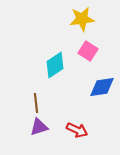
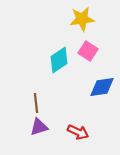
cyan diamond: moved 4 px right, 5 px up
red arrow: moved 1 px right, 2 px down
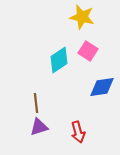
yellow star: moved 2 px up; rotated 20 degrees clockwise
red arrow: rotated 50 degrees clockwise
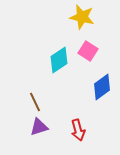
blue diamond: rotated 28 degrees counterclockwise
brown line: moved 1 px left, 1 px up; rotated 18 degrees counterclockwise
red arrow: moved 2 px up
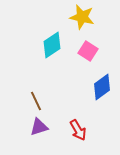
cyan diamond: moved 7 px left, 15 px up
brown line: moved 1 px right, 1 px up
red arrow: rotated 15 degrees counterclockwise
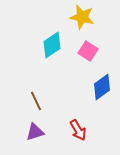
purple triangle: moved 4 px left, 5 px down
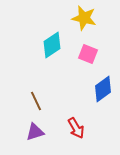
yellow star: moved 2 px right, 1 px down
pink square: moved 3 px down; rotated 12 degrees counterclockwise
blue diamond: moved 1 px right, 2 px down
red arrow: moved 2 px left, 2 px up
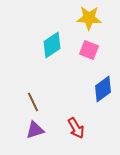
yellow star: moved 5 px right; rotated 10 degrees counterclockwise
pink square: moved 1 px right, 4 px up
brown line: moved 3 px left, 1 px down
purple triangle: moved 2 px up
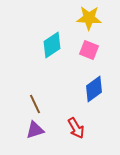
blue diamond: moved 9 px left
brown line: moved 2 px right, 2 px down
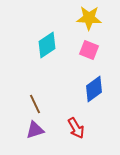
cyan diamond: moved 5 px left
